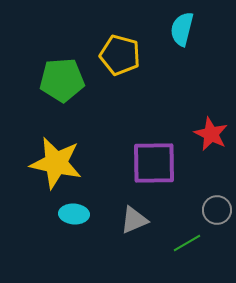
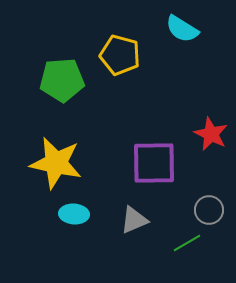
cyan semicircle: rotated 72 degrees counterclockwise
gray circle: moved 8 px left
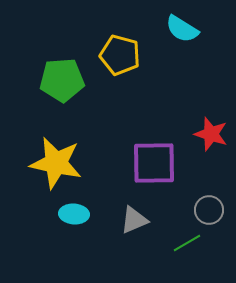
red star: rotated 8 degrees counterclockwise
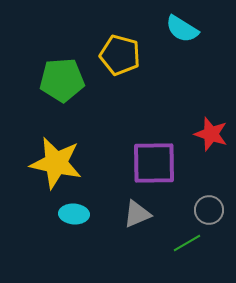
gray triangle: moved 3 px right, 6 px up
